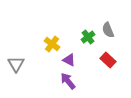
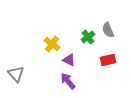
red rectangle: rotated 56 degrees counterclockwise
gray triangle: moved 10 px down; rotated 12 degrees counterclockwise
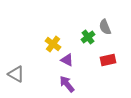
gray semicircle: moved 3 px left, 3 px up
yellow cross: moved 1 px right
purple triangle: moved 2 px left
gray triangle: rotated 18 degrees counterclockwise
purple arrow: moved 1 px left, 3 px down
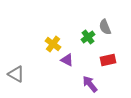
purple arrow: moved 23 px right
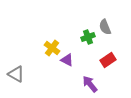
green cross: rotated 16 degrees clockwise
yellow cross: moved 1 px left, 4 px down
red rectangle: rotated 21 degrees counterclockwise
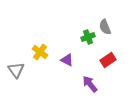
yellow cross: moved 12 px left, 4 px down
gray triangle: moved 4 px up; rotated 24 degrees clockwise
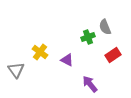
red rectangle: moved 5 px right, 5 px up
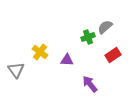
gray semicircle: rotated 70 degrees clockwise
purple triangle: rotated 24 degrees counterclockwise
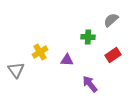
gray semicircle: moved 6 px right, 7 px up
green cross: rotated 24 degrees clockwise
yellow cross: rotated 21 degrees clockwise
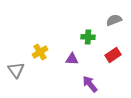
gray semicircle: moved 3 px right; rotated 21 degrees clockwise
purple triangle: moved 5 px right, 1 px up
